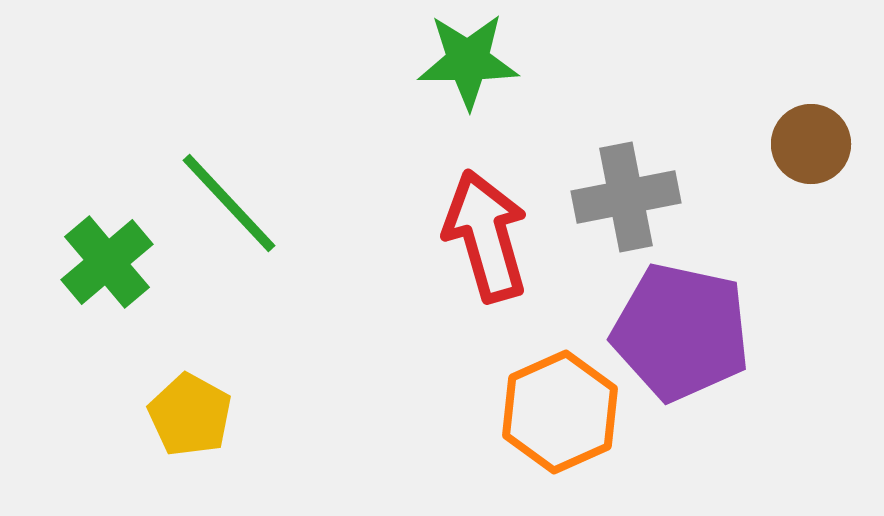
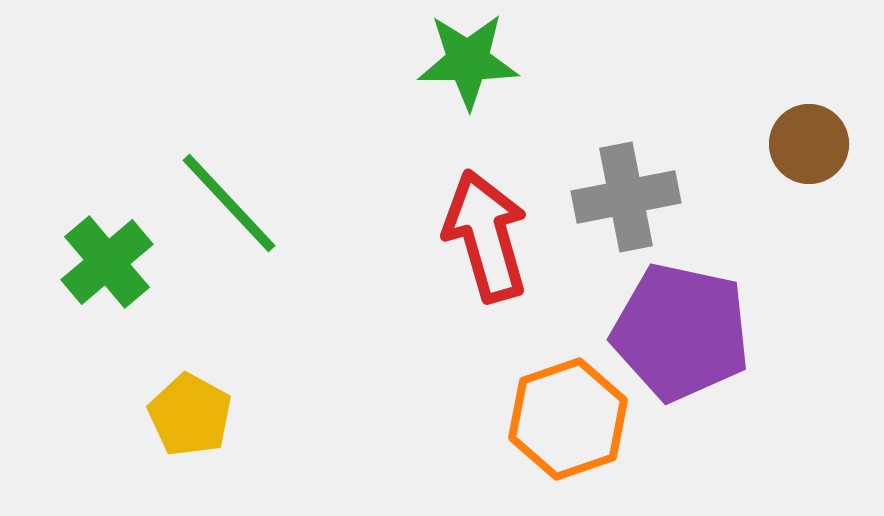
brown circle: moved 2 px left
orange hexagon: moved 8 px right, 7 px down; rotated 5 degrees clockwise
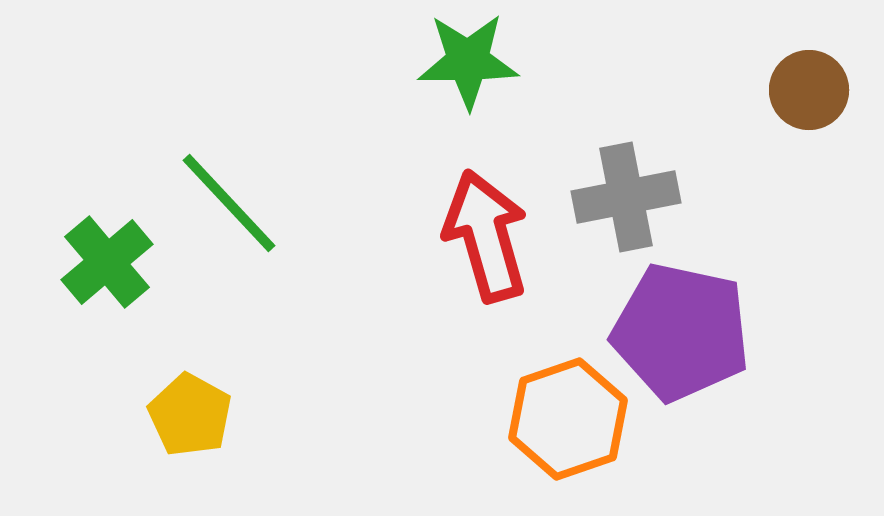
brown circle: moved 54 px up
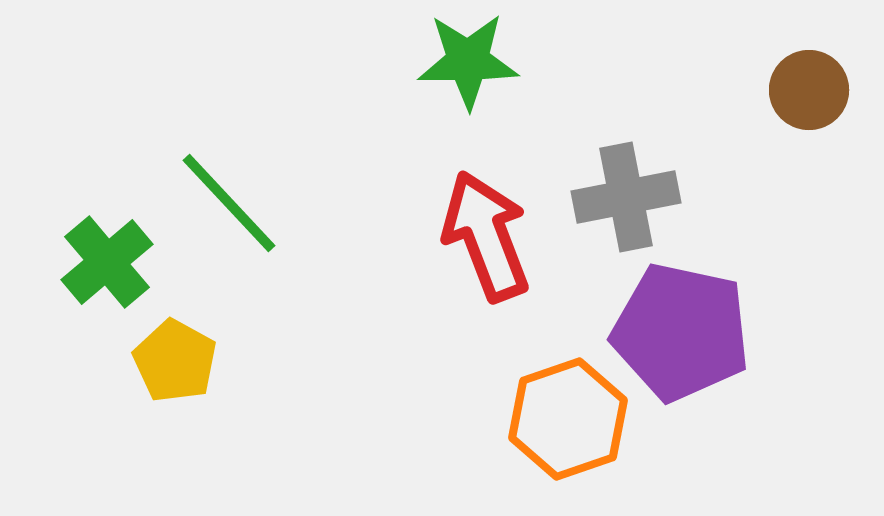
red arrow: rotated 5 degrees counterclockwise
yellow pentagon: moved 15 px left, 54 px up
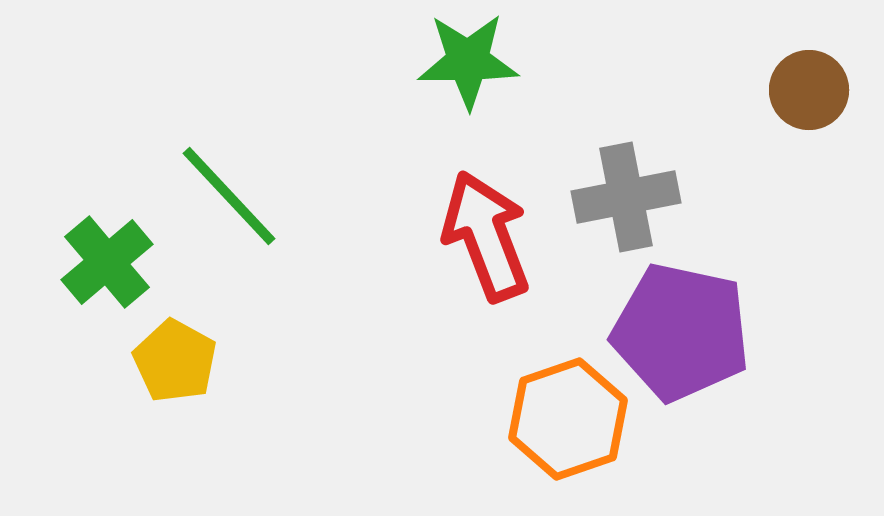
green line: moved 7 px up
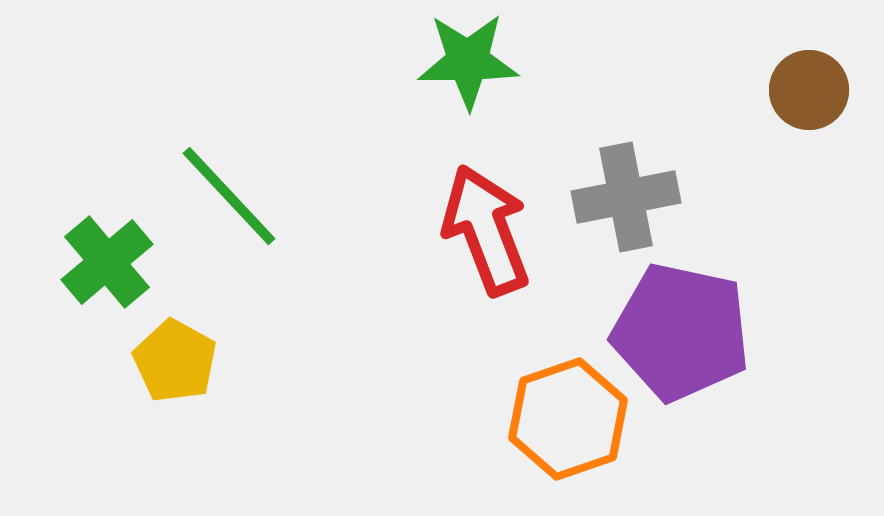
red arrow: moved 6 px up
